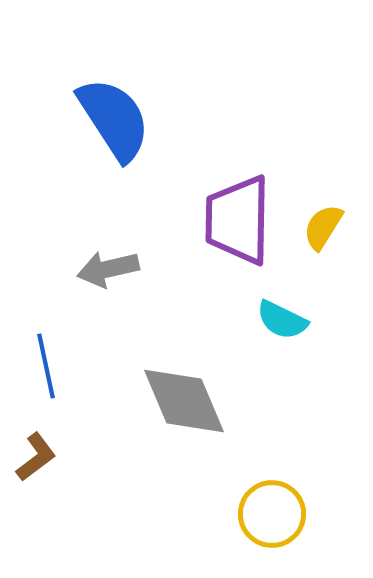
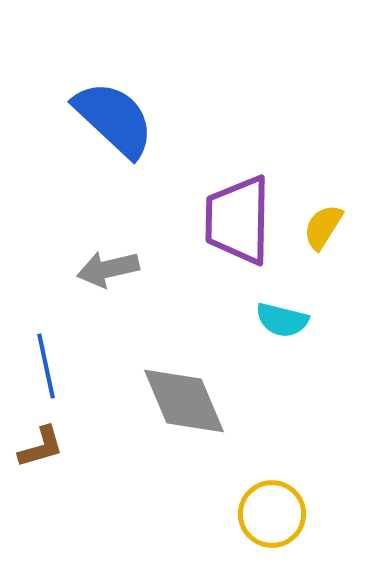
blue semicircle: rotated 14 degrees counterclockwise
cyan semicircle: rotated 12 degrees counterclockwise
brown L-shape: moved 5 px right, 10 px up; rotated 21 degrees clockwise
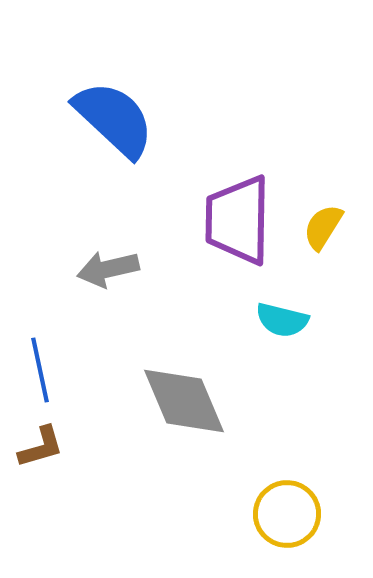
blue line: moved 6 px left, 4 px down
yellow circle: moved 15 px right
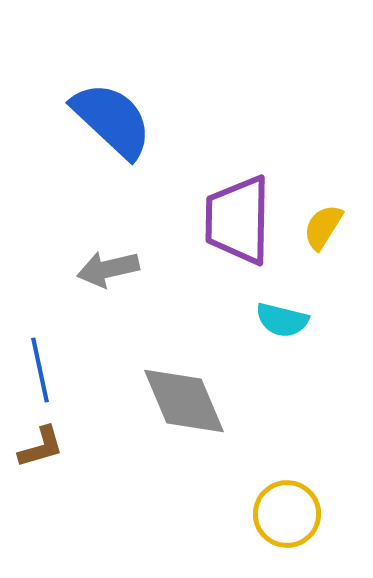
blue semicircle: moved 2 px left, 1 px down
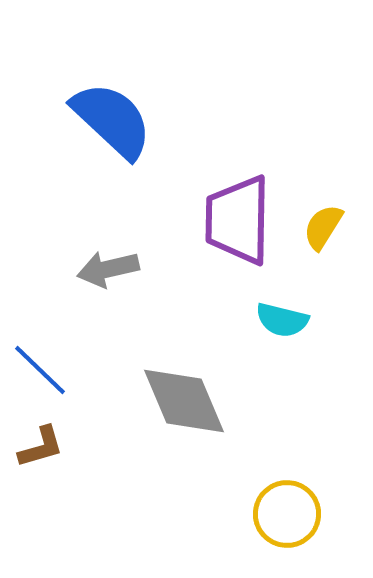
blue line: rotated 34 degrees counterclockwise
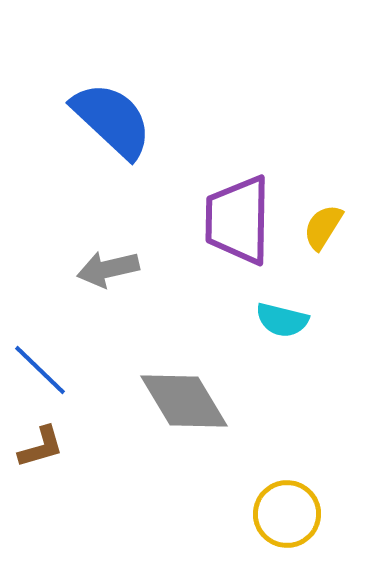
gray diamond: rotated 8 degrees counterclockwise
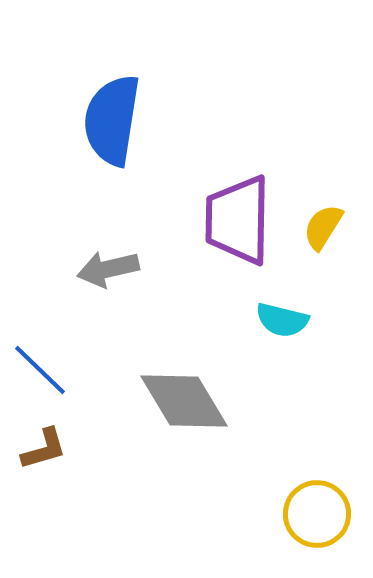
blue semicircle: rotated 124 degrees counterclockwise
brown L-shape: moved 3 px right, 2 px down
yellow circle: moved 30 px right
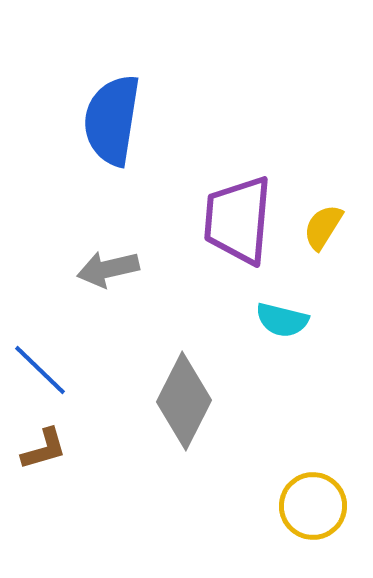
purple trapezoid: rotated 4 degrees clockwise
gray diamond: rotated 58 degrees clockwise
yellow circle: moved 4 px left, 8 px up
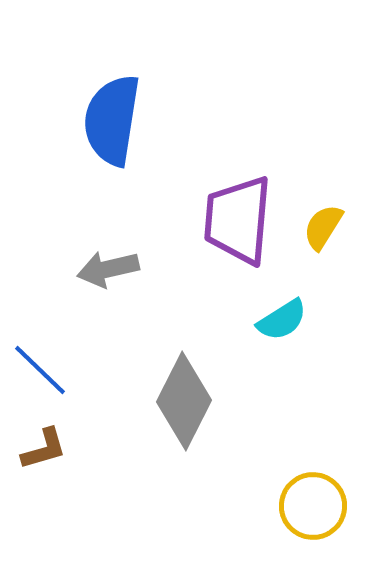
cyan semicircle: rotated 46 degrees counterclockwise
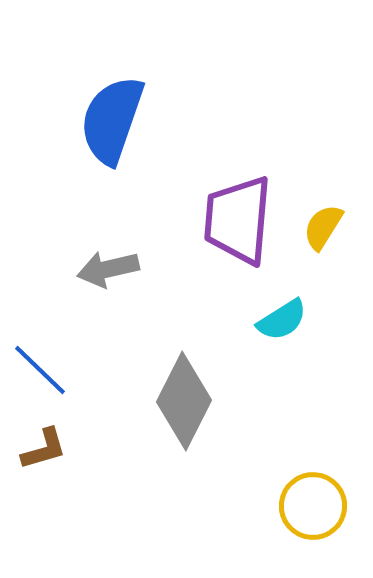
blue semicircle: rotated 10 degrees clockwise
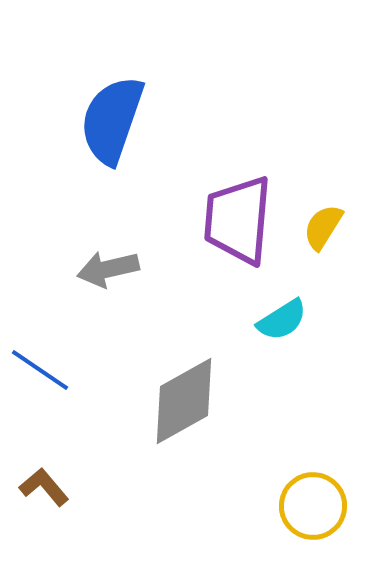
blue line: rotated 10 degrees counterclockwise
gray diamond: rotated 34 degrees clockwise
brown L-shape: moved 38 px down; rotated 114 degrees counterclockwise
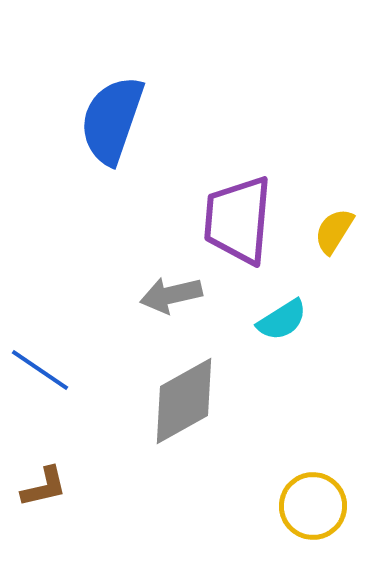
yellow semicircle: moved 11 px right, 4 px down
gray arrow: moved 63 px right, 26 px down
brown L-shape: rotated 117 degrees clockwise
